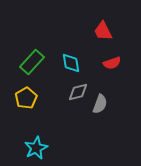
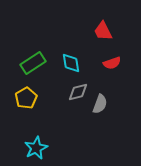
green rectangle: moved 1 px right, 1 px down; rotated 15 degrees clockwise
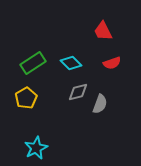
cyan diamond: rotated 35 degrees counterclockwise
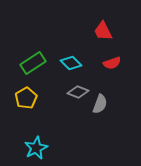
gray diamond: rotated 35 degrees clockwise
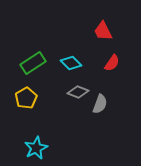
red semicircle: rotated 36 degrees counterclockwise
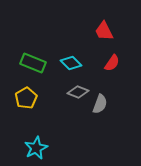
red trapezoid: moved 1 px right
green rectangle: rotated 55 degrees clockwise
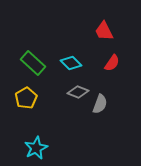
green rectangle: rotated 20 degrees clockwise
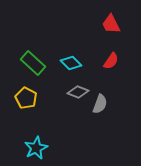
red trapezoid: moved 7 px right, 7 px up
red semicircle: moved 1 px left, 2 px up
yellow pentagon: rotated 15 degrees counterclockwise
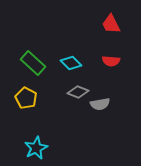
red semicircle: rotated 60 degrees clockwise
gray semicircle: rotated 60 degrees clockwise
